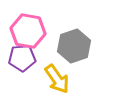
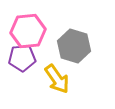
pink hexagon: rotated 16 degrees counterclockwise
gray hexagon: rotated 24 degrees counterclockwise
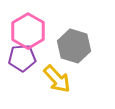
pink hexagon: rotated 24 degrees counterclockwise
yellow arrow: rotated 8 degrees counterclockwise
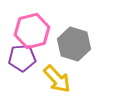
pink hexagon: moved 4 px right; rotated 16 degrees clockwise
gray hexagon: moved 2 px up
